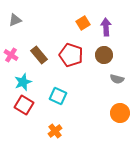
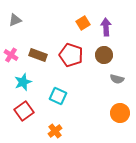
brown rectangle: moved 1 px left; rotated 30 degrees counterclockwise
red square: moved 6 px down; rotated 24 degrees clockwise
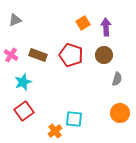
gray semicircle: rotated 88 degrees counterclockwise
cyan square: moved 16 px right, 23 px down; rotated 18 degrees counterclockwise
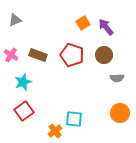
purple arrow: rotated 36 degrees counterclockwise
red pentagon: moved 1 px right
gray semicircle: moved 1 px up; rotated 72 degrees clockwise
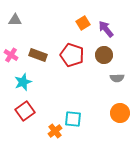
gray triangle: rotated 24 degrees clockwise
purple arrow: moved 2 px down
red square: moved 1 px right
cyan square: moved 1 px left
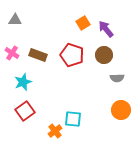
pink cross: moved 1 px right, 2 px up
orange circle: moved 1 px right, 3 px up
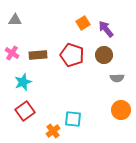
brown rectangle: rotated 24 degrees counterclockwise
orange cross: moved 2 px left
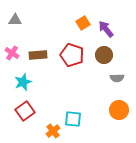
orange circle: moved 2 px left
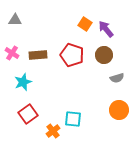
orange square: moved 2 px right, 1 px down; rotated 24 degrees counterclockwise
gray semicircle: rotated 16 degrees counterclockwise
red square: moved 3 px right, 3 px down
